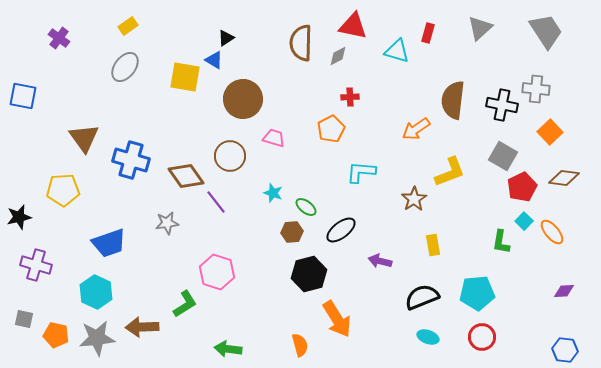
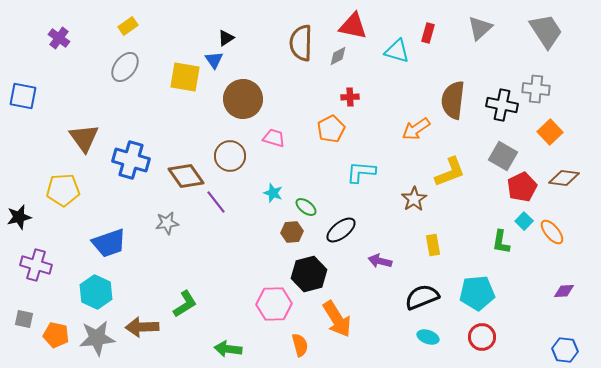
blue triangle at (214, 60): rotated 24 degrees clockwise
pink hexagon at (217, 272): moved 57 px right, 32 px down; rotated 20 degrees counterclockwise
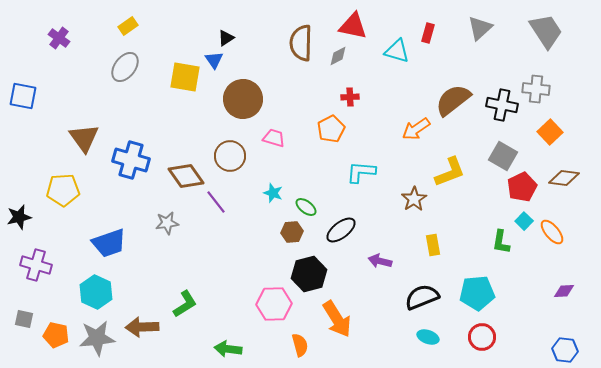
brown semicircle at (453, 100): rotated 45 degrees clockwise
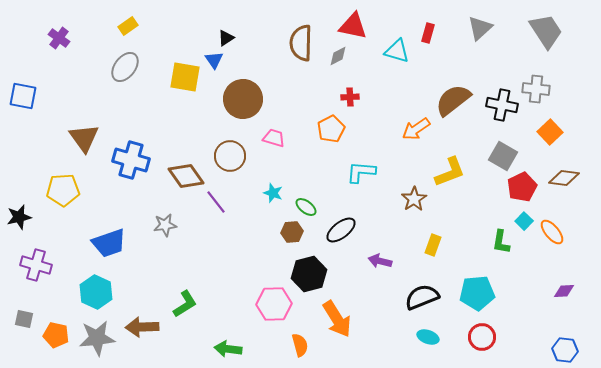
gray star at (167, 223): moved 2 px left, 2 px down
yellow rectangle at (433, 245): rotated 30 degrees clockwise
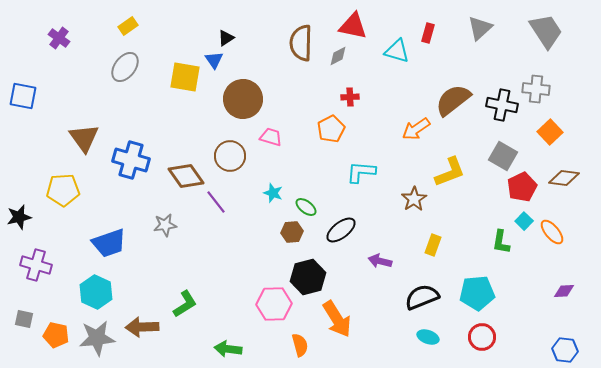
pink trapezoid at (274, 138): moved 3 px left, 1 px up
black hexagon at (309, 274): moved 1 px left, 3 px down
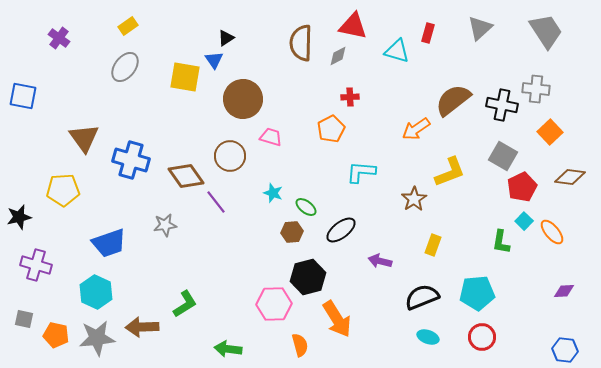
brown diamond at (564, 178): moved 6 px right, 1 px up
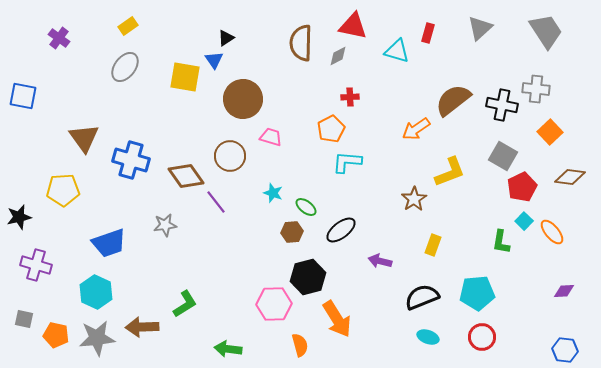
cyan L-shape at (361, 172): moved 14 px left, 10 px up
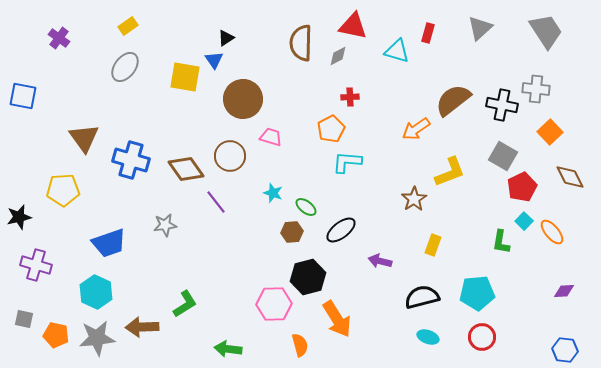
brown diamond at (186, 176): moved 7 px up
brown diamond at (570, 177): rotated 56 degrees clockwise
black semicircle at (422, 297): rotated 8 degrees clockwise
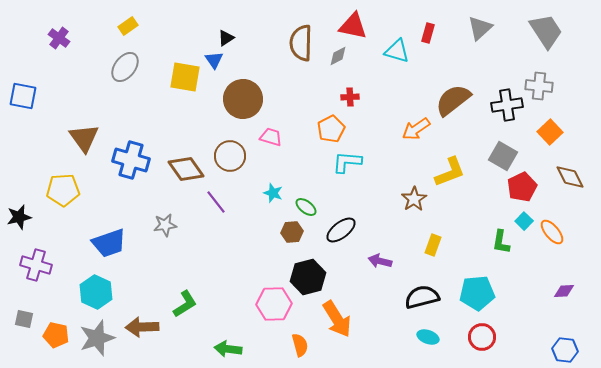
gray cross at (536, 89): moved 3 px right, 3 px up
black cross at (502, 105): moved 5 px right; rotated 20 degrees counterclockwise
gray star at (97, 338): rotated 12 degrees counterclockwise
